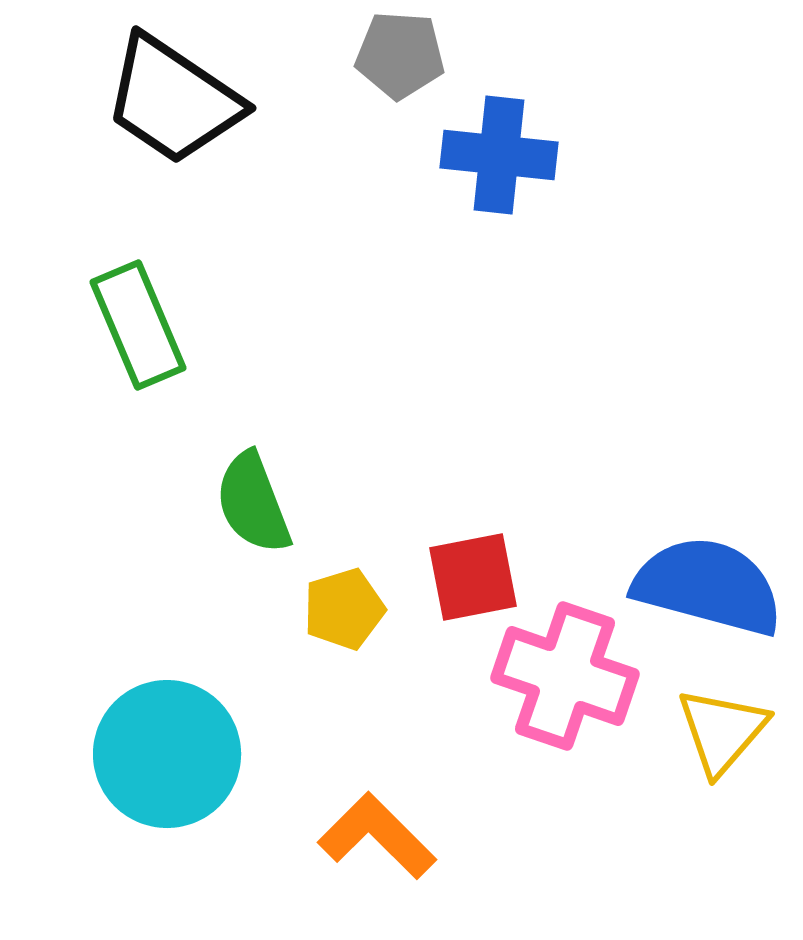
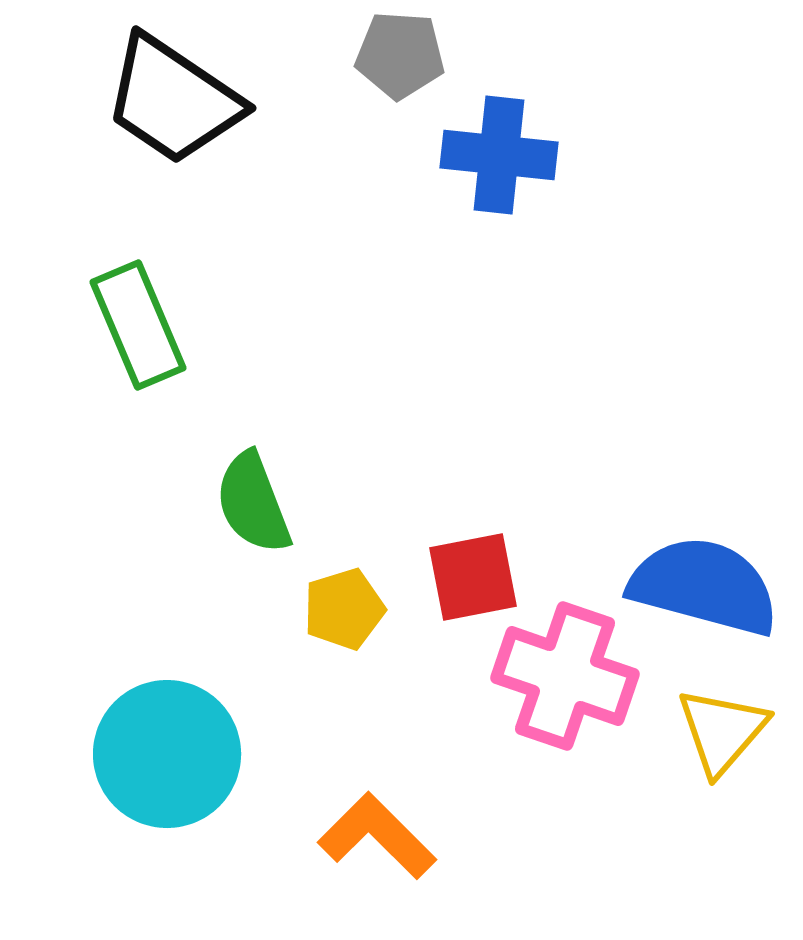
blue semicircle: moved 4 px left
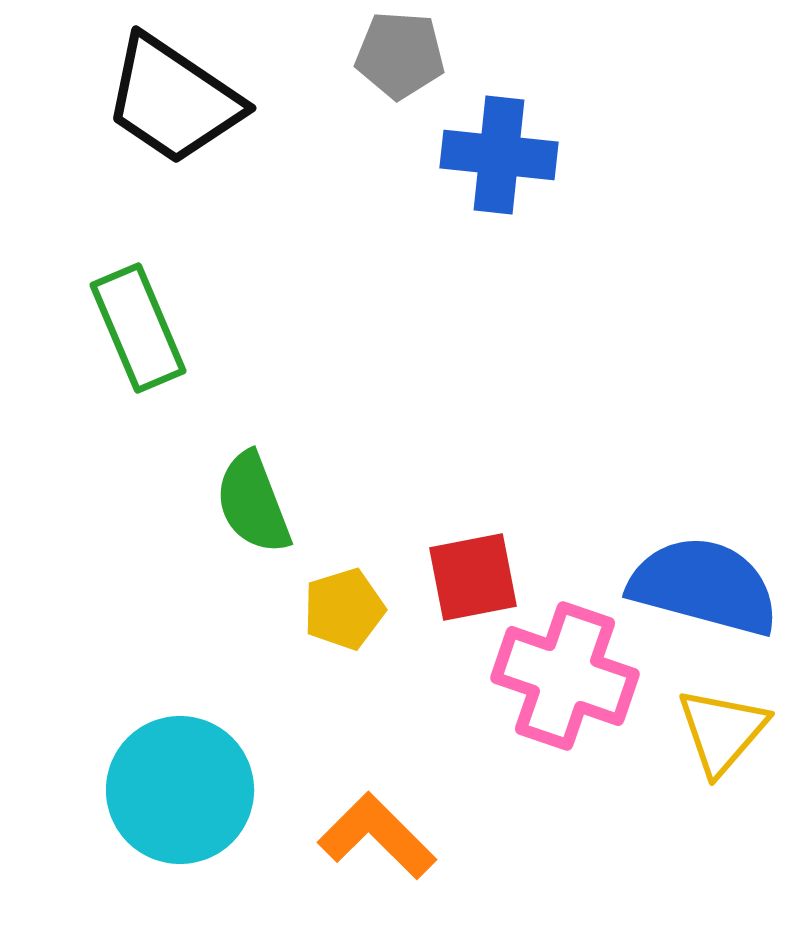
green rectangle: moved 3 px down
cyan circle: moved 13 px right, 36 px down
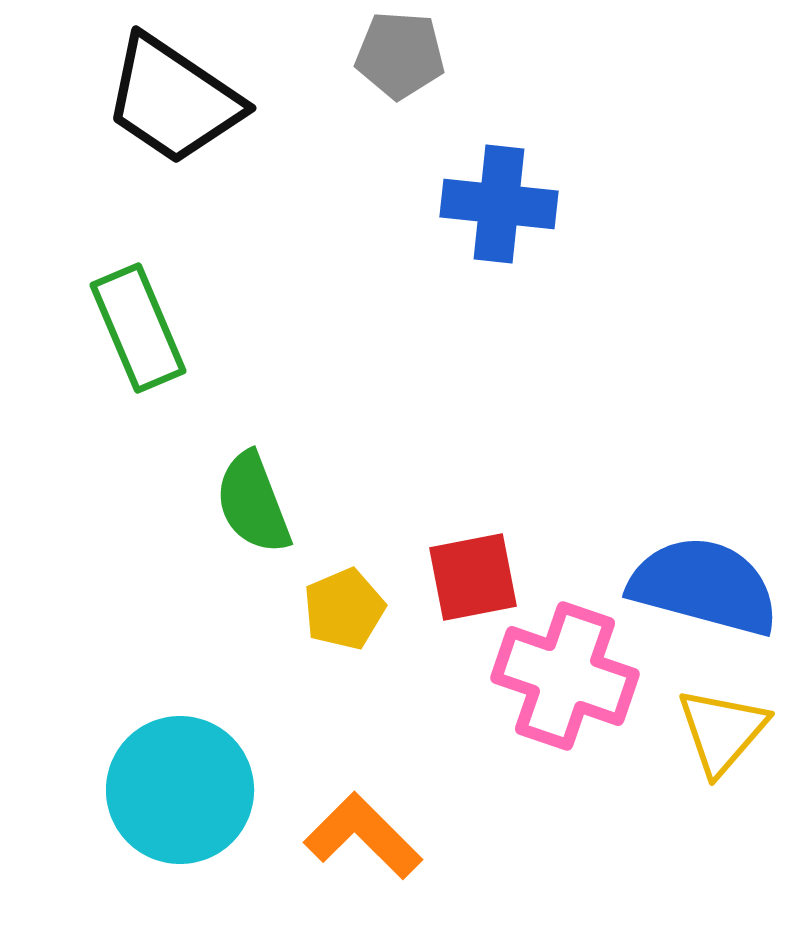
blue cross: moved 49 px down
yellow pentagon: rotated 6 degrees counterclockwise
orange L-shape: moved 14 px left
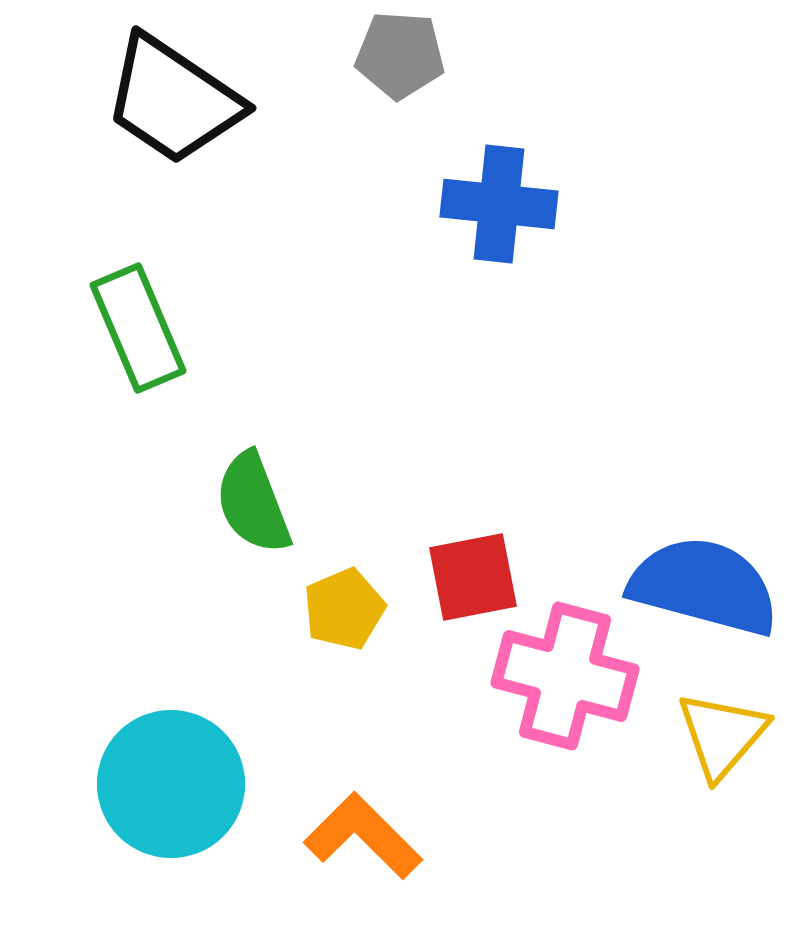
pink cross: rotated 4 degrees counterclockwise
yellow triangle: moved 4 px down
cyan circle: moved 9 px left, 6 px up
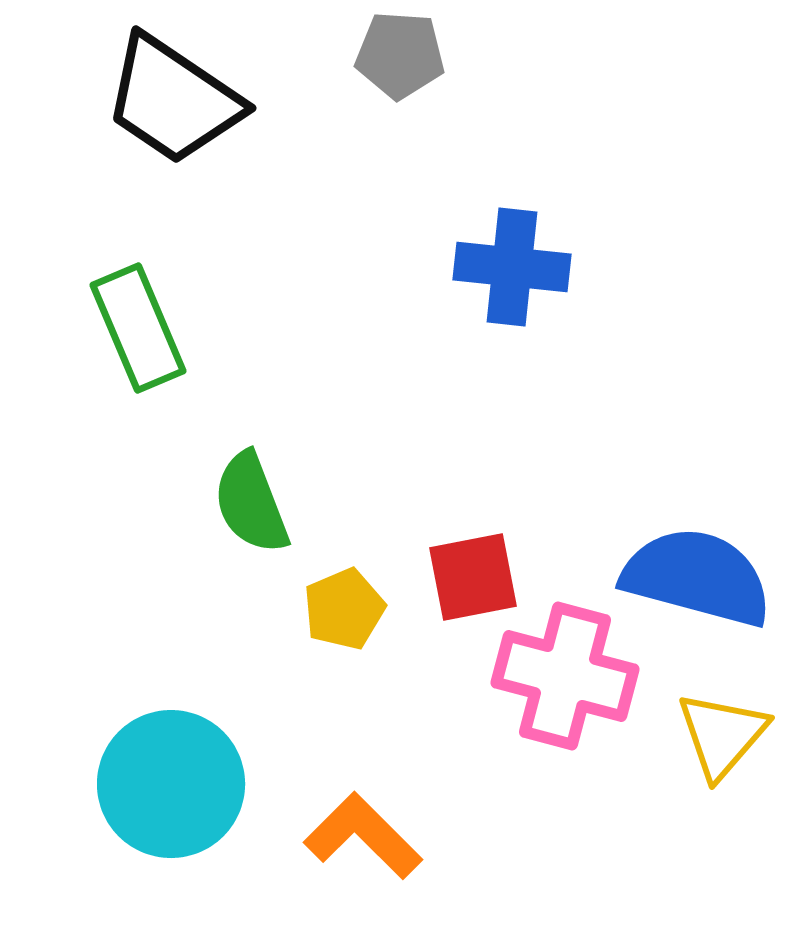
blue cross: moved 13 px right, 63 px down
green semicircle: moved 2 px left
blue semicircle: moved 7 px left, 9 px up
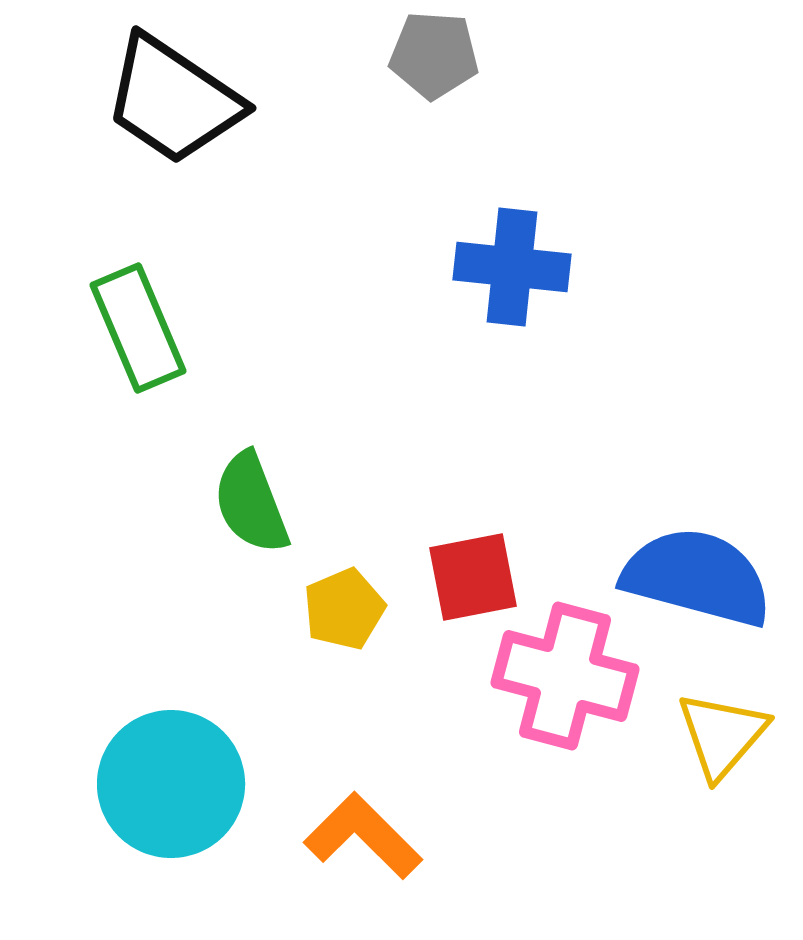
gray pentagon: moved 34 px right
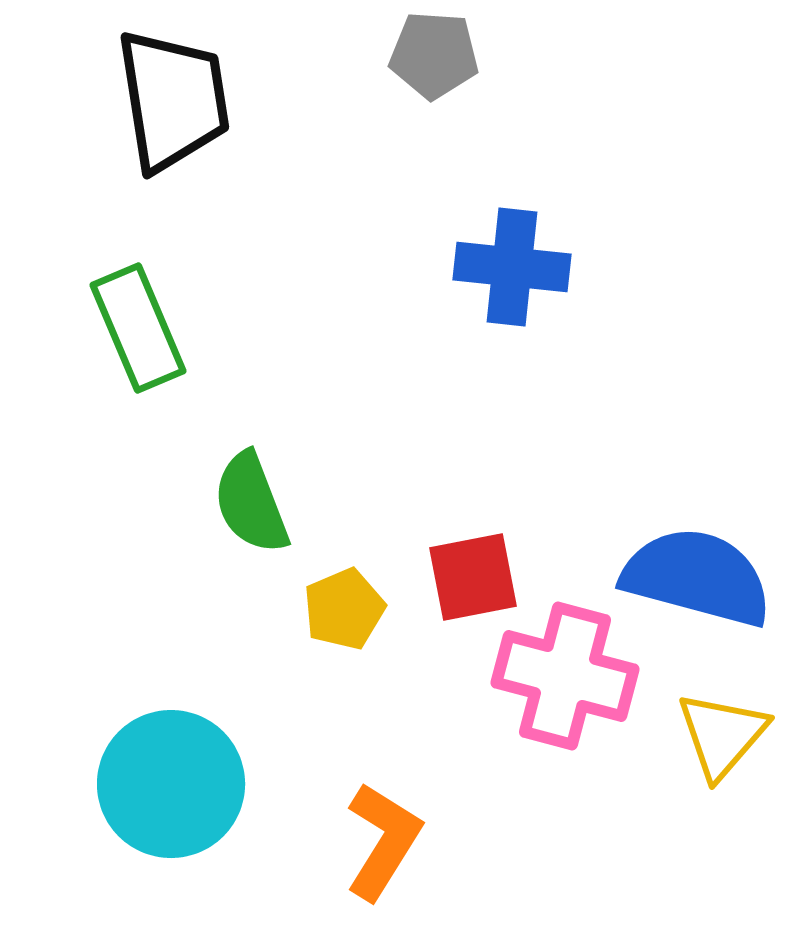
black trapezoid: rotated 133 degrees counterclockwise
orange L-shape: moved 20 px right, 5 px down; rotated 77 degrees clockwise
